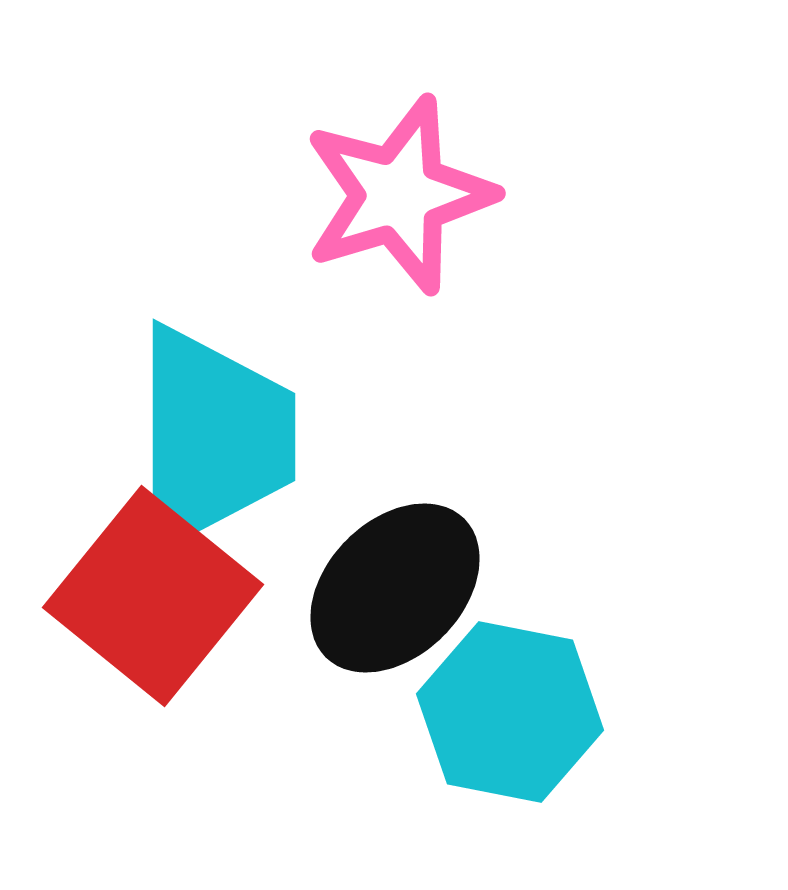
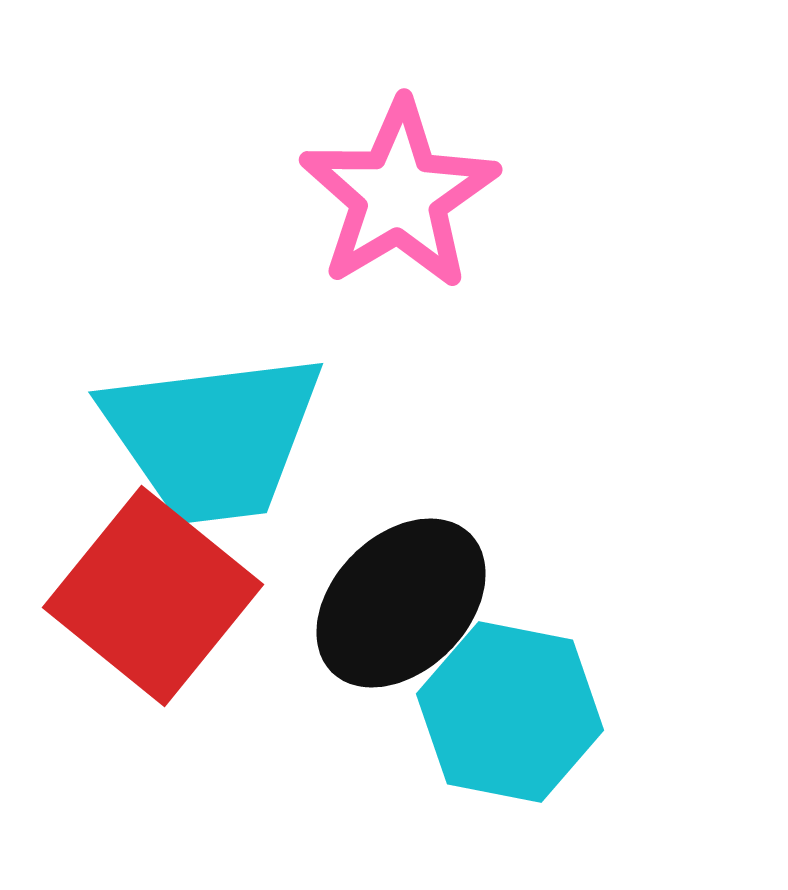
pink star: rotated 14 degrees counterclockwise
cyan trapezoid: rotated 83 degrees clockwise
black ellipse: moved 6 px right, 15 px down
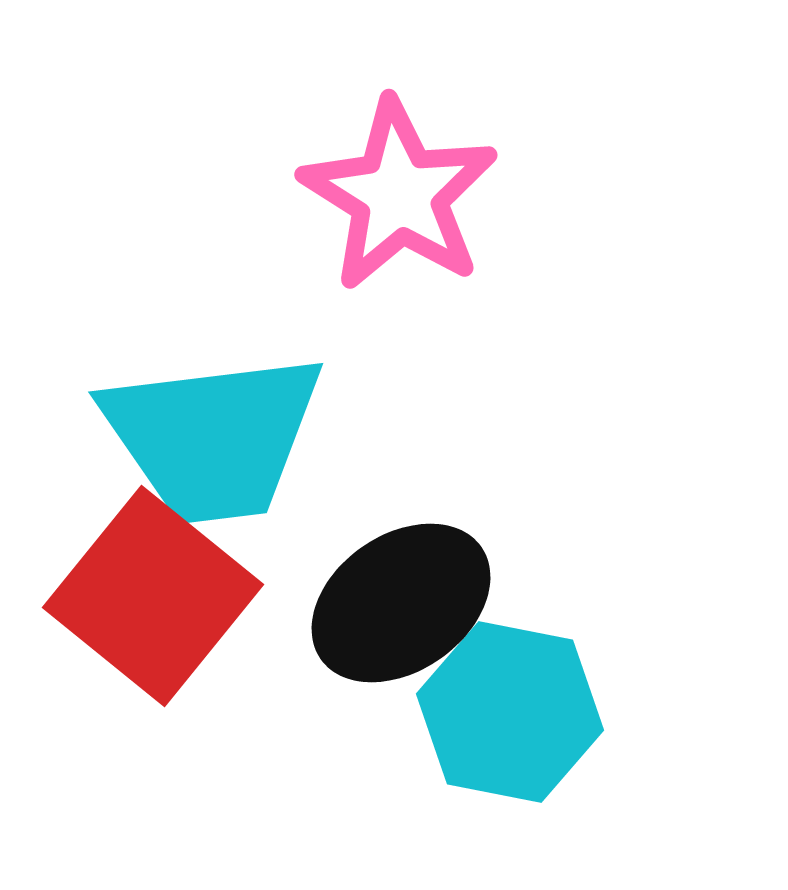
pink star: rotated 9 degrees counterclockwise
black ellipse: rotated 10 degrees clockwise
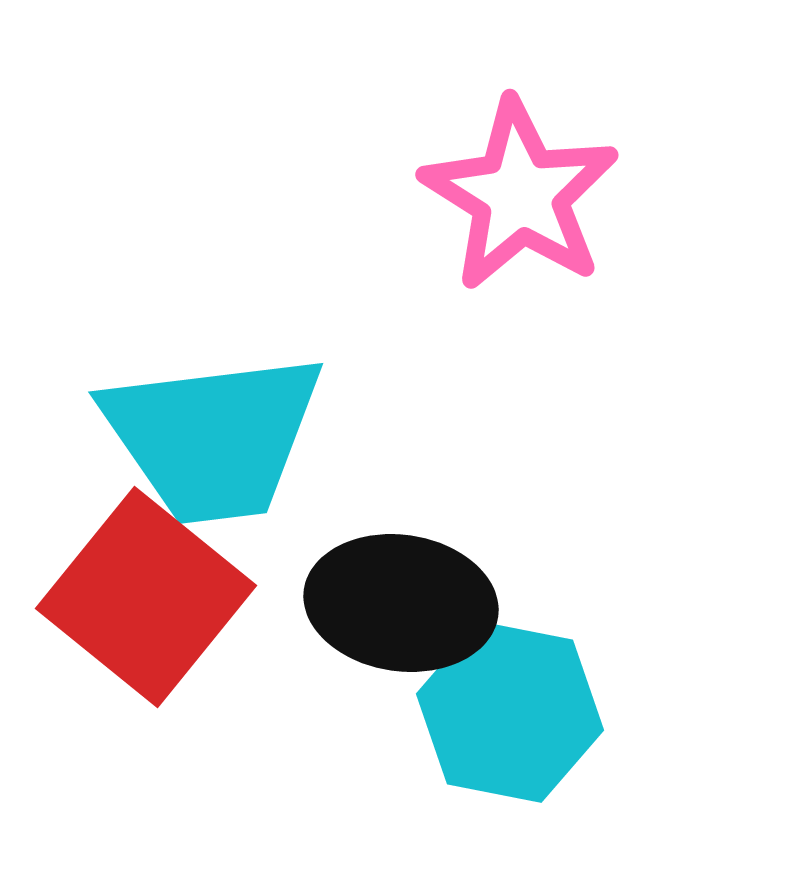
pink star: moved 121 px right
red square: moved 7 px left, 1 px down
black ellipse: rotated 43 degrees clockwise
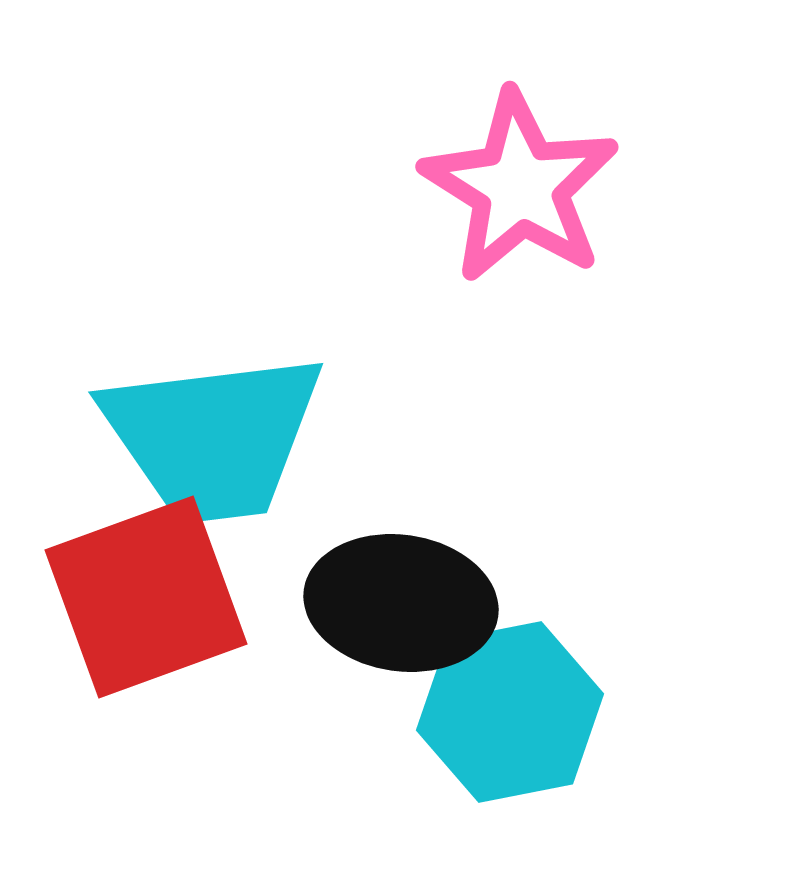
pink star: moved 8 px up
red square: rotated 31 degrees clockwise
cyan hexagon: rotated 22 degrees counterclockwise
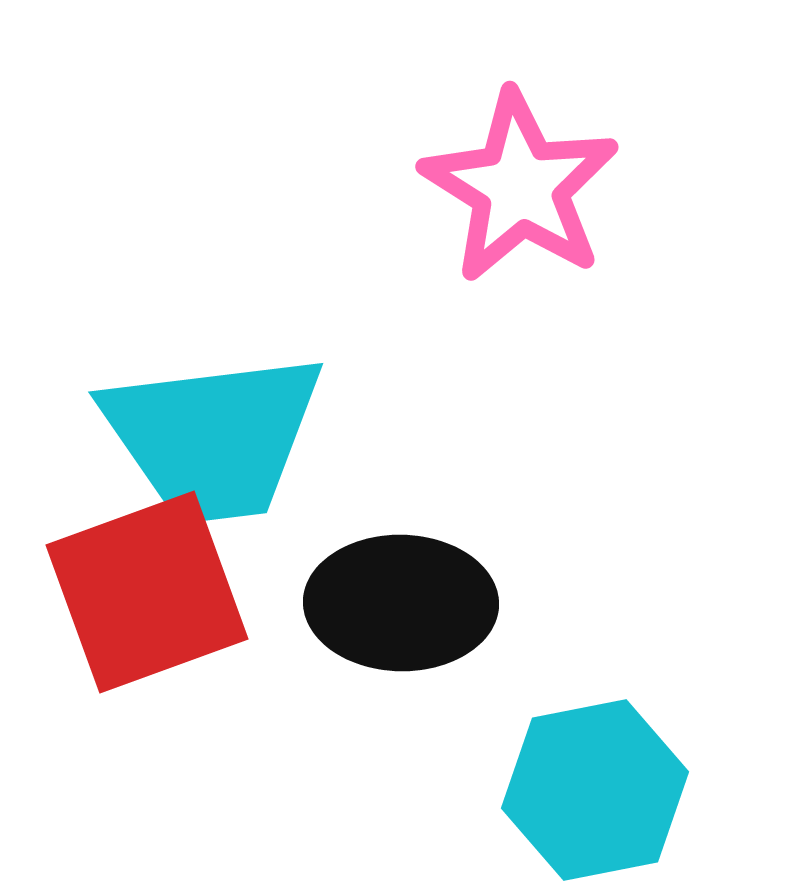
red square: moved 1 px right, 5 px up
black ellipse: rotated 7 degrees counterclockwise
cyan hexagon: moved 85 px right, 78 px down
